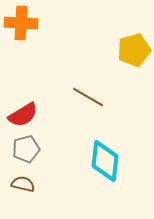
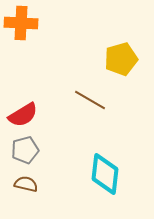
yellow pentagon: moved 13 px left, 9 px down
brown line: moved 2 px right, 3 px down
gray pentagon: moved 1 px left, 1 px down
cyan diamond: moved 13 px down
brown semicircle: moved 3 px right
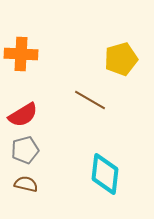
orange cross: moved 31 px down
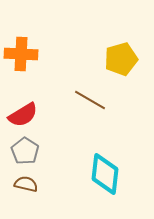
gray pentagon: moved 1 px down; rotated 24 degrees counterclockwise
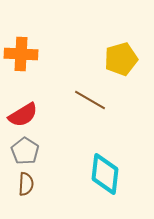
brown semicircle: rotated 80 degrees clockwise
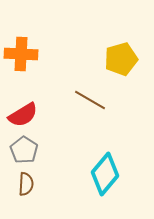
gray pentagon: moved 1 px left, 1 px up
cyan diamond: rotated 33 degrees clockwise
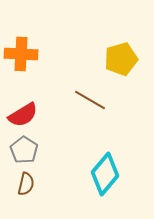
brown semicircle: rotated 10 degrees clockwise
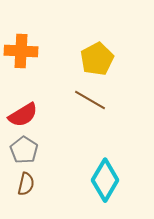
orange cross: moved 3 px up
yellow pentagon: moved 24 px left; rotated 12 degrees counterclockwise
cyan diamond: moved 6 px down; rotated 9 degrees counterclockwise
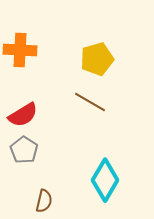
orange cross: moved 1 px left, 1 px up
yellow pentagon: rotated 12 degrees clockwise
brown line: moved 2 px down
brown semicircle: moved 18 px right, 17 px down
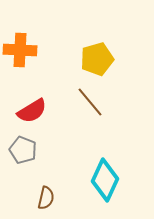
brown line: rotated 20 degrees clockwise
red semicircle: moved 9 px right, 4 px up
gray pentagon: moved 1 px left; rotated 12 degrees counterclockwise
cyan diamond: rotated 6 degrees counterclockwise
brown semicircle: moved 2 px right, 3 px up
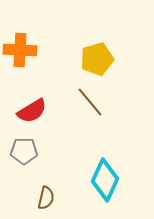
gray pentagon: moved 1 px right, 1 px down; rotated 20 degrees counterclockwise
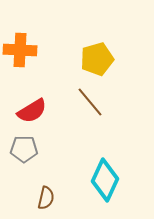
gray pentagon: moved 2 px up
